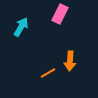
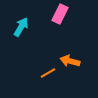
orange arrow: rotated 102 degrees clockwise
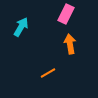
pink rectangle: moved 6 px right
orange arrow: moved 17 px up; rotated 66 degrees clockwise
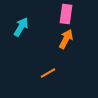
pink rectangle: rotated 18 degrees counterclockwise
orange arrow: moved 4 px left, 5 px up; rotated 36 degrees clockwise
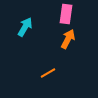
cyan arrow: moved 4 px right
orange arrow: moved 2 px right
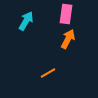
cyan arrow: moved 1 px right, 6 px up
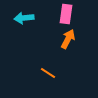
cyan arrow: moved 2 px left, 3 px up; rotated 126 degrees counterclockwise
orange line: rotated 63 degrees clockwise
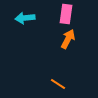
cyan arrow: moved 1 px right
orange line: moved 10 px right, 11 px down
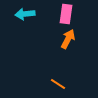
cyan arrow: moved 4 px up
